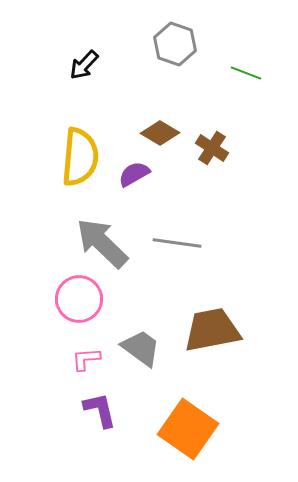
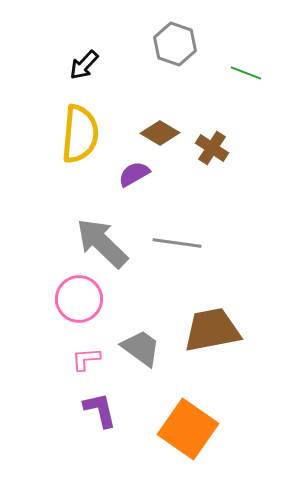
yellow semicircle: moved 23 px up
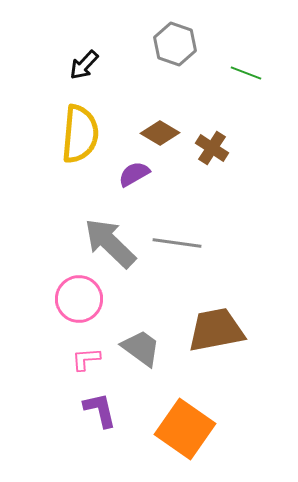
gray arrow: moved 8 px right
brown trapezoid: moved 4 px right
orange square: moved 3 px left
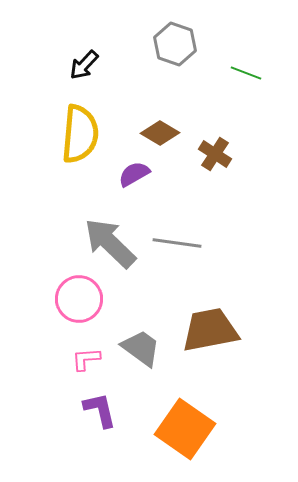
brown cross: moved 3 px right, 6 px down
brown trapezoid: moved 6 px left
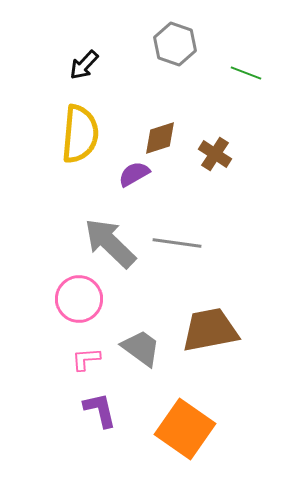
brown diamond: moved 5 px down; rotated 48 degrees counterclockwise
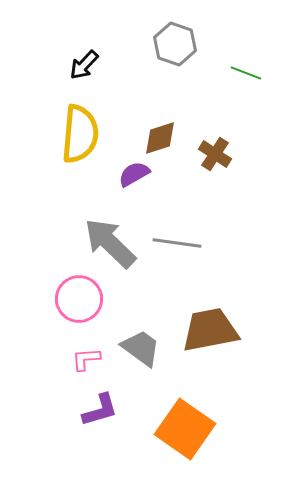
purple L-shape: rotated 87 degrees clockwise
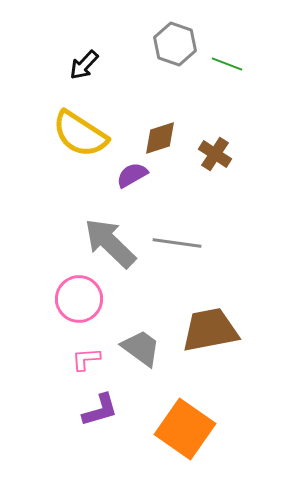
green line: moved 19 px left, 9 px up
yellow semicircle: rotated 118 degrees clockwise
purple semicircle: moved 2 px left, 1 px down
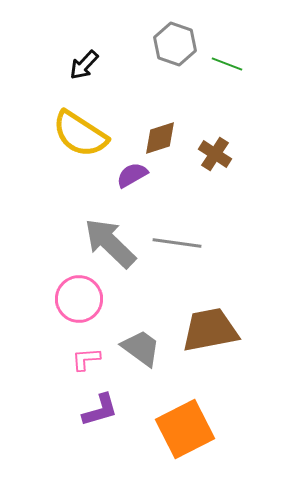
orange square: rotated 28 degrees clockwise
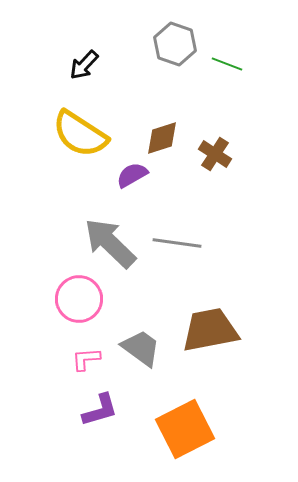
brown diamond: moved 2 px right
